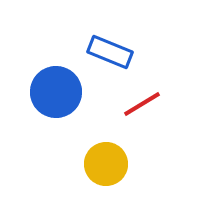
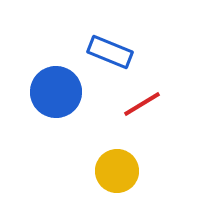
yellow circle: moved 11 px right, 7 px down
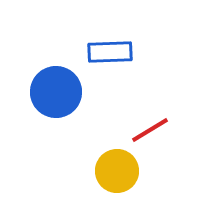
blue rectangle: rotated 24 degrees counterclockwise
red line: moved 8 px right, 26 px down
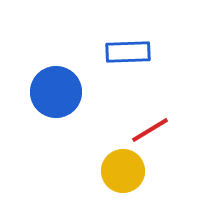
blue rectangle: moved 18 px right
yellow circle: moved 6 px right
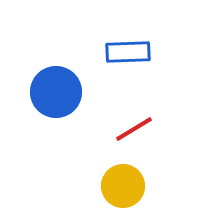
red line: moved 16 px left, 1 px up
yellow circle: moved 15 px down
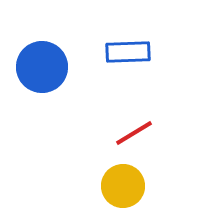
blue circle: moved 14 px left, 25 px up
red line: moved 4 px down
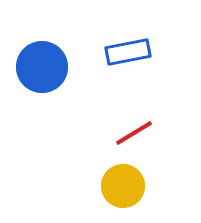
blue rectangle: rotated 9 degrees counterclockwise
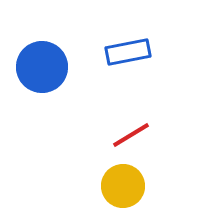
red line: moved 3 px left, 2 px down
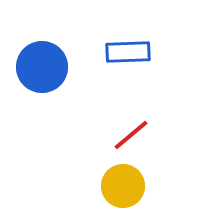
blue rectangle: rotated 9 degrees clockwise
red line: rotated 9 degrees counterclockwise
